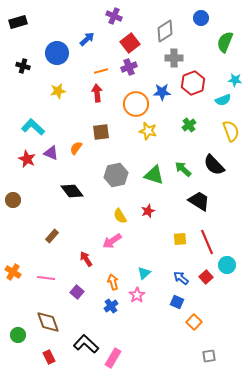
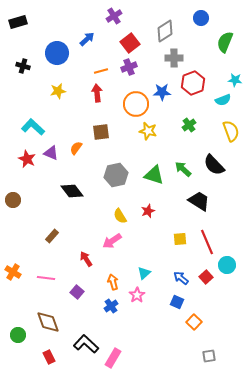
purple cross at (114, 16): rotated 35 degrees clockwise
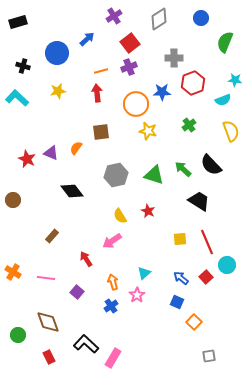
gray diamond at (165, 31): moved 6 px left, 12 px up
cyan L-shape at (33, 127): moved 16 px left, 29 px up
black semicircle at (214, 165): moved 3 px left
red star at (148, 211): rotated 24 degrees counterclockwise
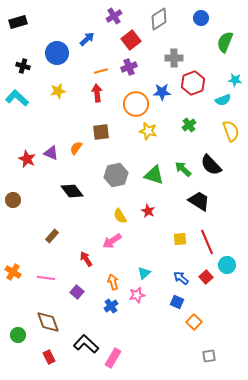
red square at (130, 43): moved 1 px right, 3 px up
pink star at (137, 295): rotated 21 degrees clockwise
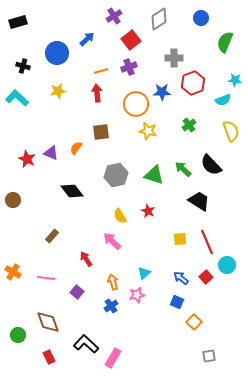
pink arrow at (112, 241): rotated 78 degrees clockwise
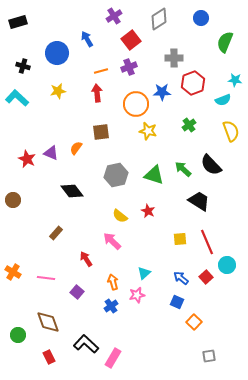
blue arrow at (87, 39): rotated 77 degrees counterclockwise
yellow semicircle at (120, 216): rotated 21 degrees counterclockwise
brown rectangle at (52, 236): moved 4 px right, 3 px up
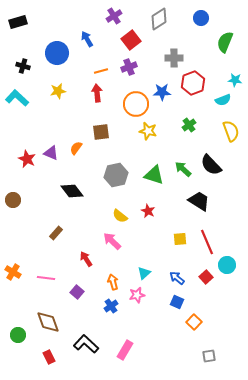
blue arrow at (181, 278): moved 4 px left
pink rectangle at (113, 358): moved 12 px right, 8 px up
